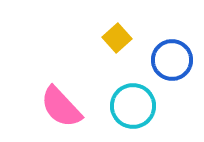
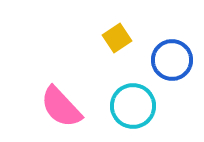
yellow square: rotated 8 degrees clockwise
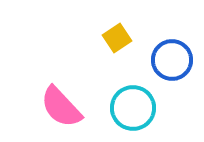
cyan circle: moved 2 px down
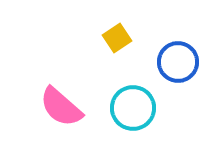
blue circle: moved 6 px right, 2 px down
pink semicircle: rotated 6 degrees counterclockwise
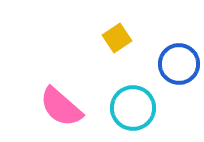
blue circle: moved 1 px right, 2 px down
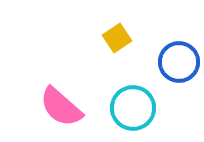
blue circle: moved 2 px up
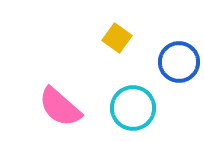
yellow square: rotated 20 degrees counterclockwise
pink semicircle: moved 1 px left
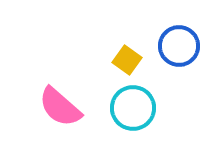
yellow square: moved 10 px right, 22 px down
blue circle: moved 16 px up
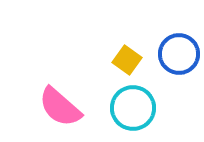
blue circle: moved 8 px down
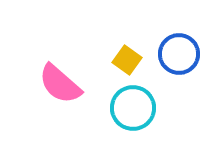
pink semicircle: moved 23 px up
